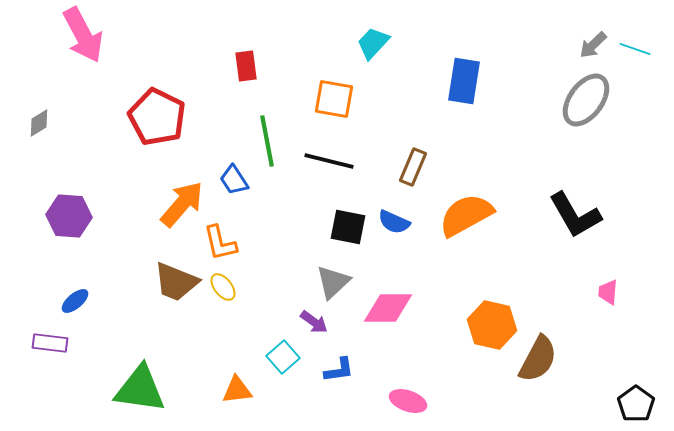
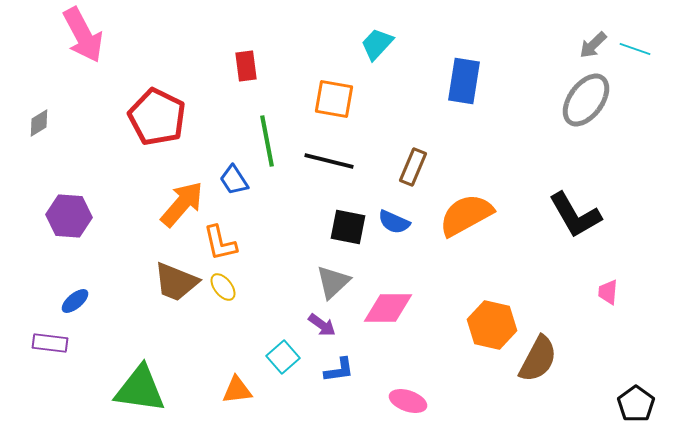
cyan trapezoid: moved 4 px right, 1 px down
purple arrow: moved 8 px right, 3 px down
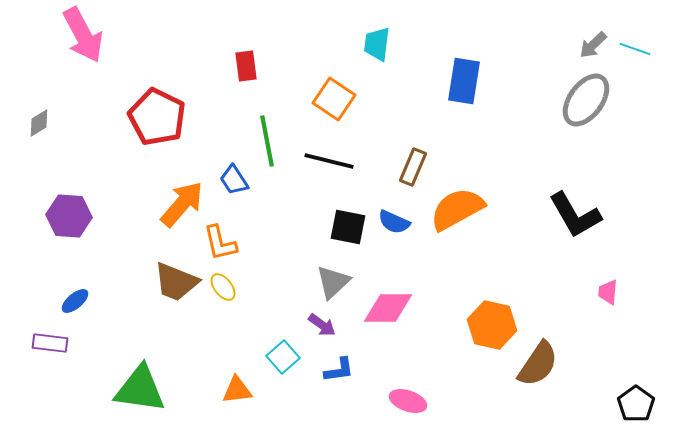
cyan trapezoid: rotated 36 degrees counterclockwise
orange square: rotated 24 degrees clockwise
orange semicircle: moved 9 px left, 6 px up
brown semicircle: moved 5 px down; rotated 6 degrees clockwise
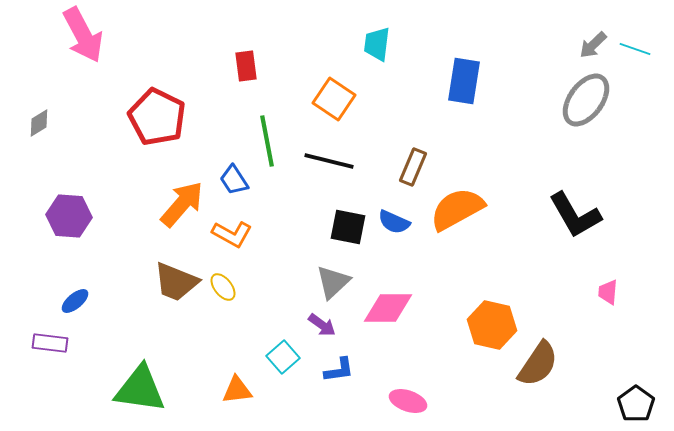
orange L-shape: moved 12 px right, 9 px up; rotated 48 degrees counterclockwise
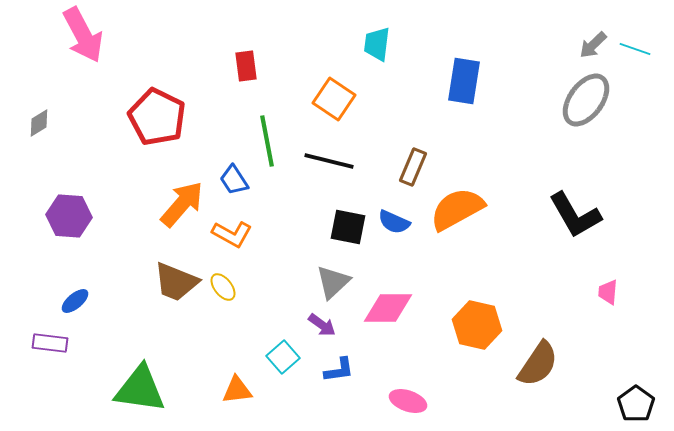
orange hexagon: moved 15 px left
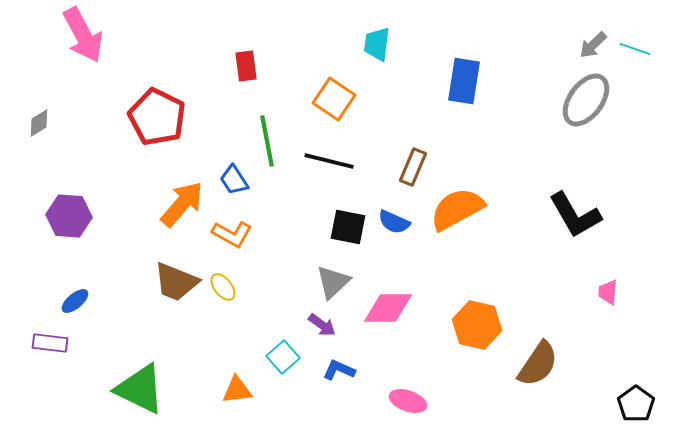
blue L-shape: rotated 148 degrees counterclockwise
green triangle: rotated 18 degrees clockwise
